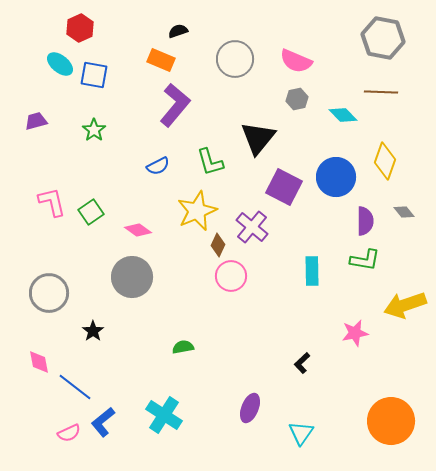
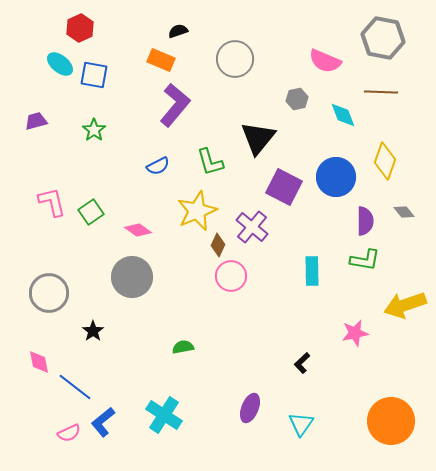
pink semicircle at (296, 61): moved 29 px right
cyan diamond at (343, 115): rotated 24 degrees clockwise
cyan triangle at (301, 433): moved 9 px up
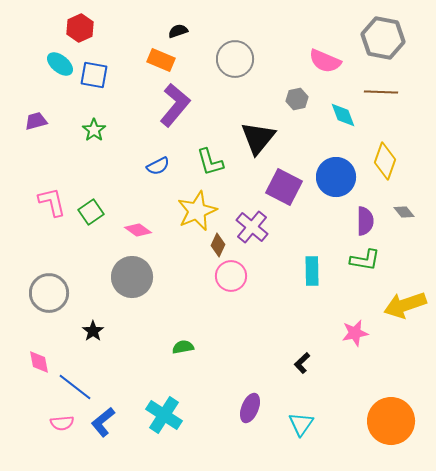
pink semicircle at (69, 433): moved 7 px left, 10 px up; rotated 20 degrees clockwise
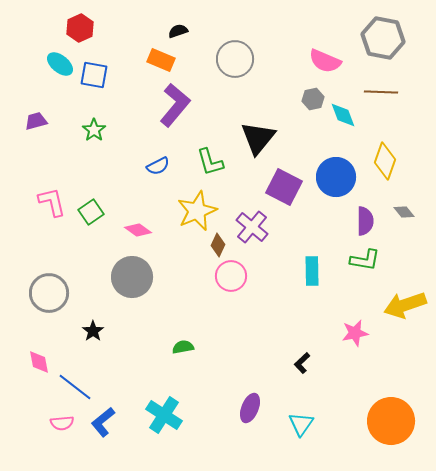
gray hexagon at (297, 99): moved 16 px right
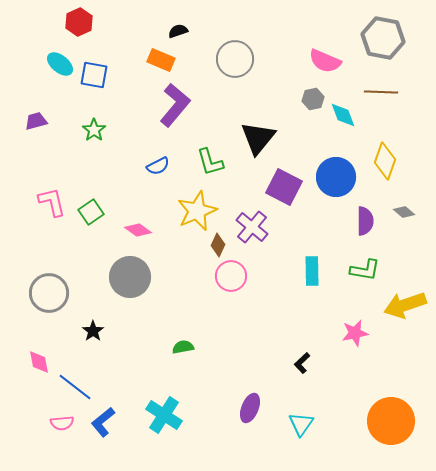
red hexagon at (80, 28): moved 1 px left, 6 px up
gray diamond at (404, 212): rotated 10 degrees counterclockwise
green L-shape at (365, 260): moved 10 px down
gray circle at (132, 277): moved 2 px left
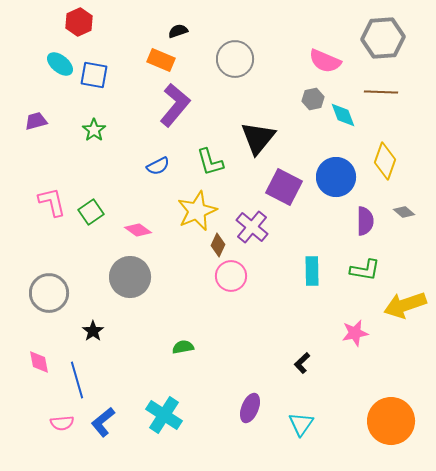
gray hexagon at (383, 38): rotated 15 degrees counterclockwise
blue line at (75, 387): moved 2 px right, 7 px up; rotated 36 degrees clockwise
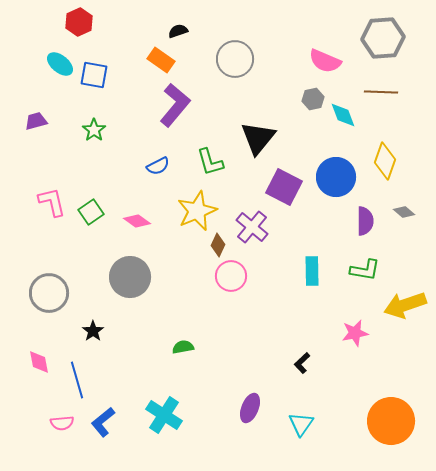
orange rectangle at (161, 60): rotated 12 degrees clockwise
pink diamond at (138, 230): moved 1 px left, 9 px up
